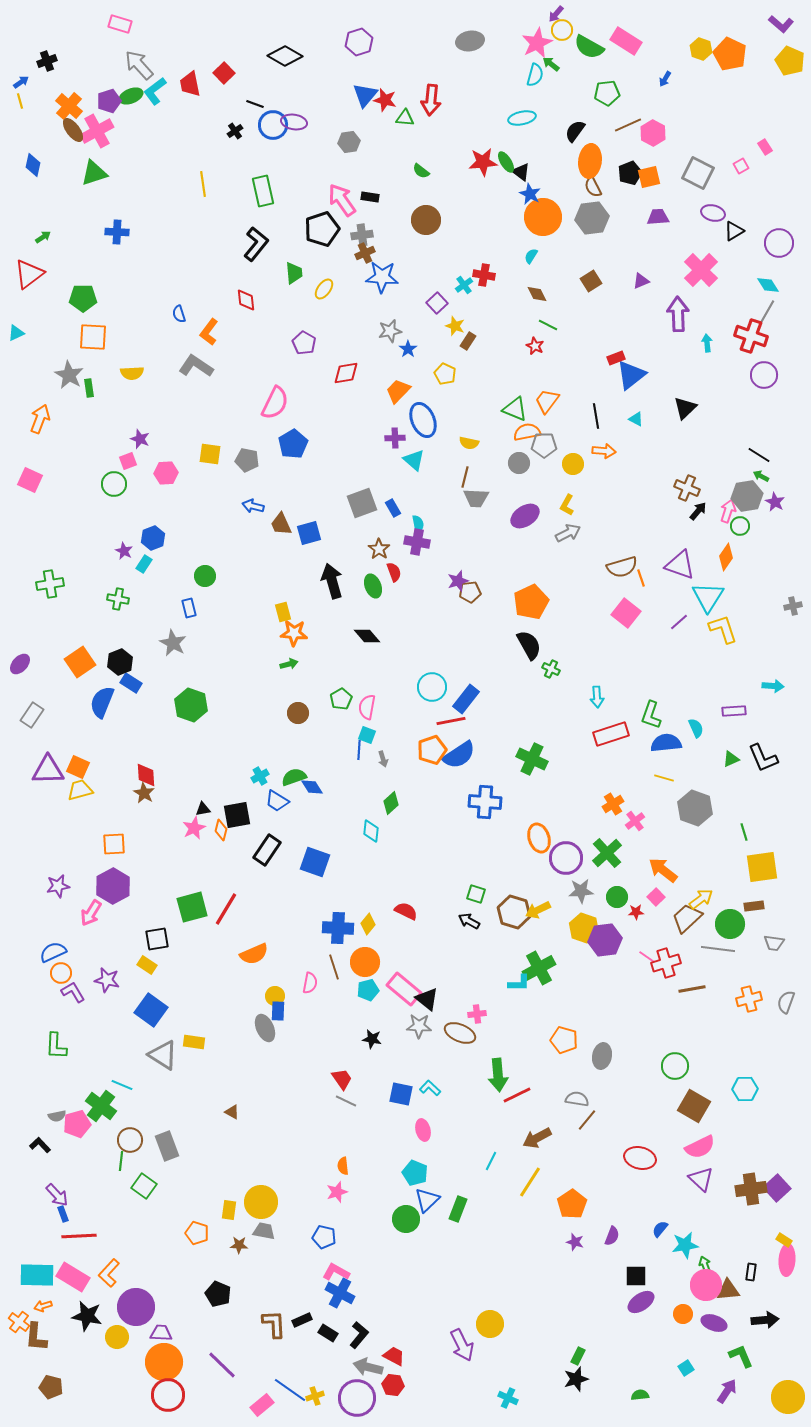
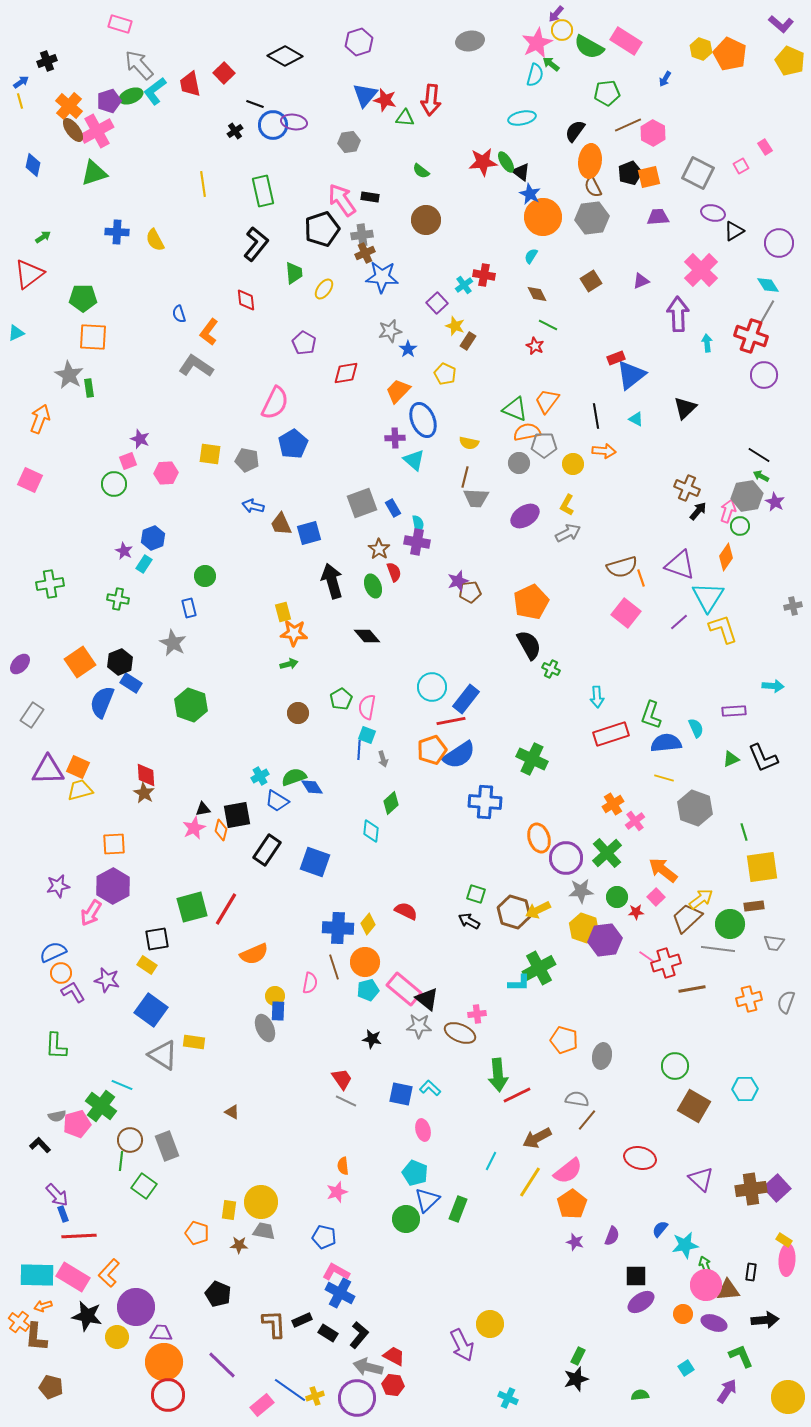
yellow semicircle at (132, 373): moved 23 px right, 133 px up; rotated 65 degrees clockwise
pink semicircle at (700, 1147): moved 132 px left, 24 px down; rotated 12 degrees counterclockwise
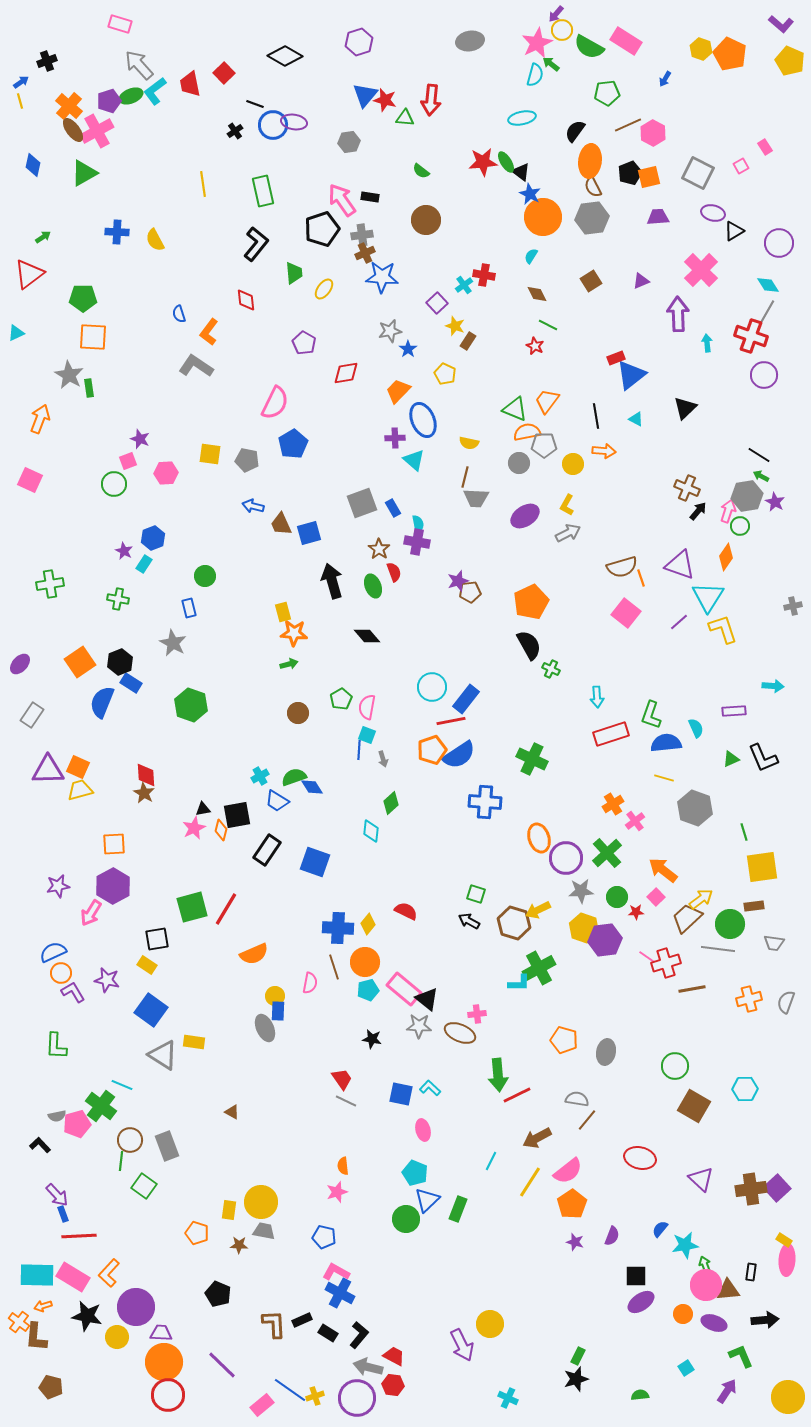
green triangle at (94, 173): moved 10 px left; rotated 12 degrees counterclockwise
brown hexagon at (514, 912): moved 11 px down
gray ellipse at (602, 1056): moved 4 px right, 4 px up
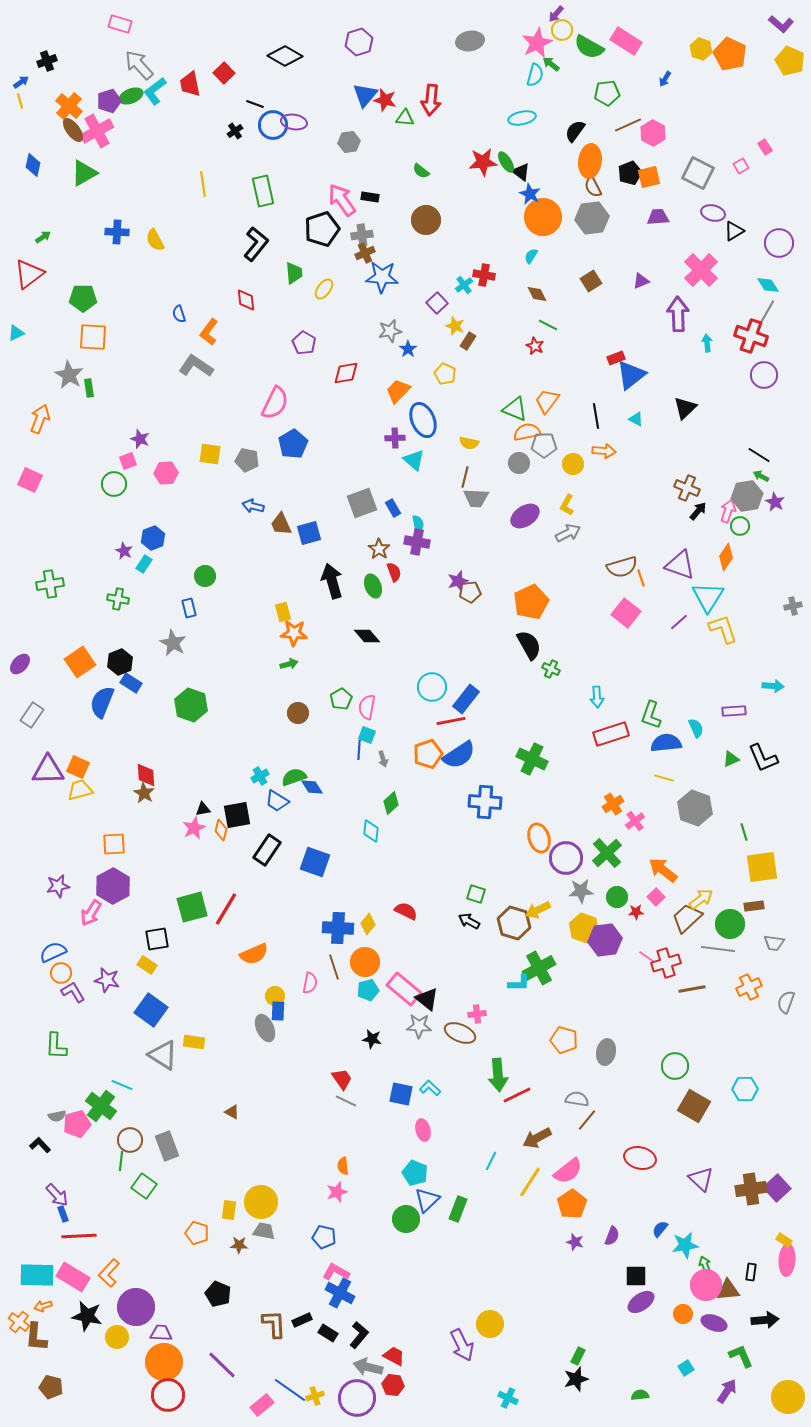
orange pentagon at (432, 750): moved 4 px left, 4 px down
orange cross at (749, 999): moved 12 px up; rotated 10 degrees counterclockwise
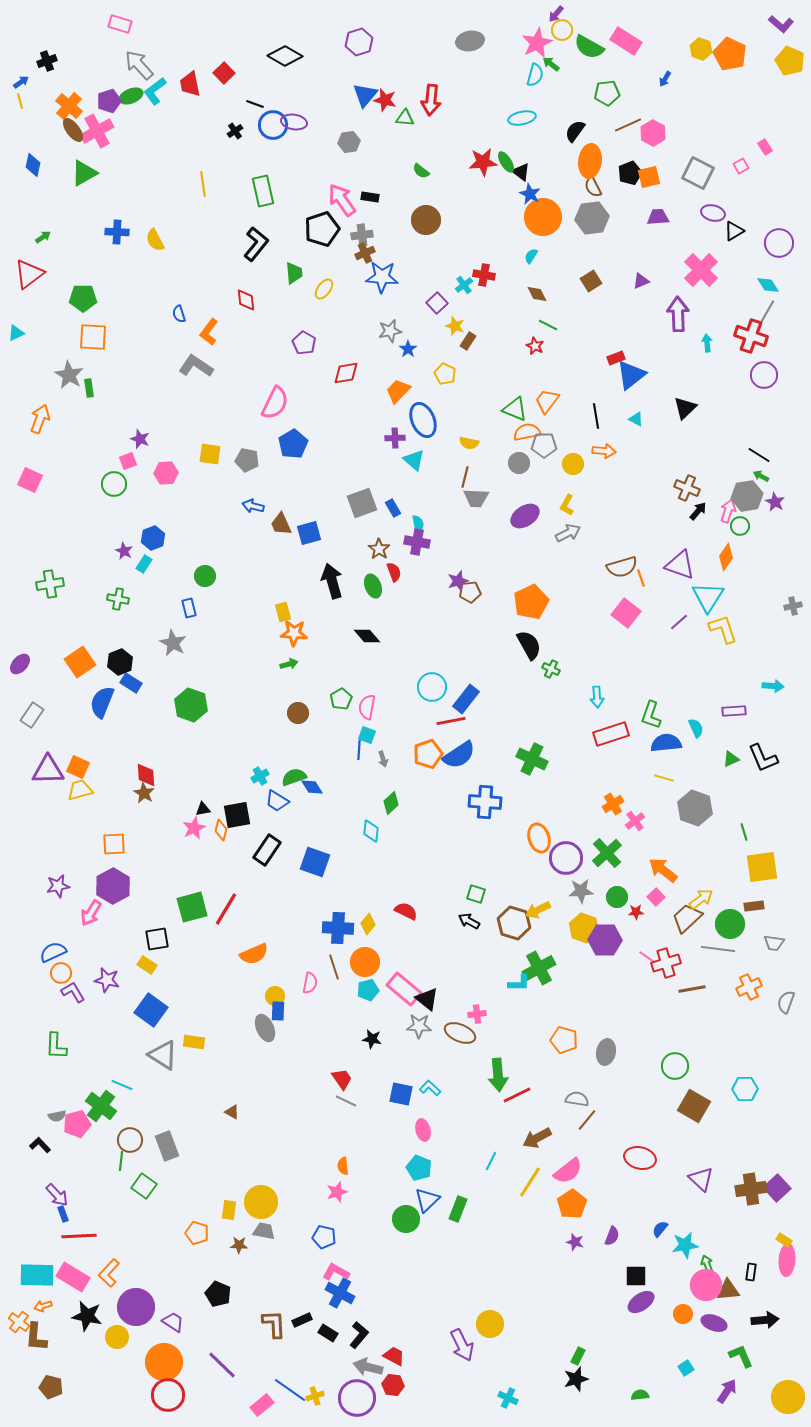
purple hexagon at (605, 940): rotated 8 degrees clockwise
cyan pentagon at (415, 1173): moved 4 px right, 5 px up
green arrow at (705, 1265): moved 2 px right, 1 px up
purple trapezoid at (161, 1333): moved 12 px right, 11 px up; rotated 30 degrees clockwise
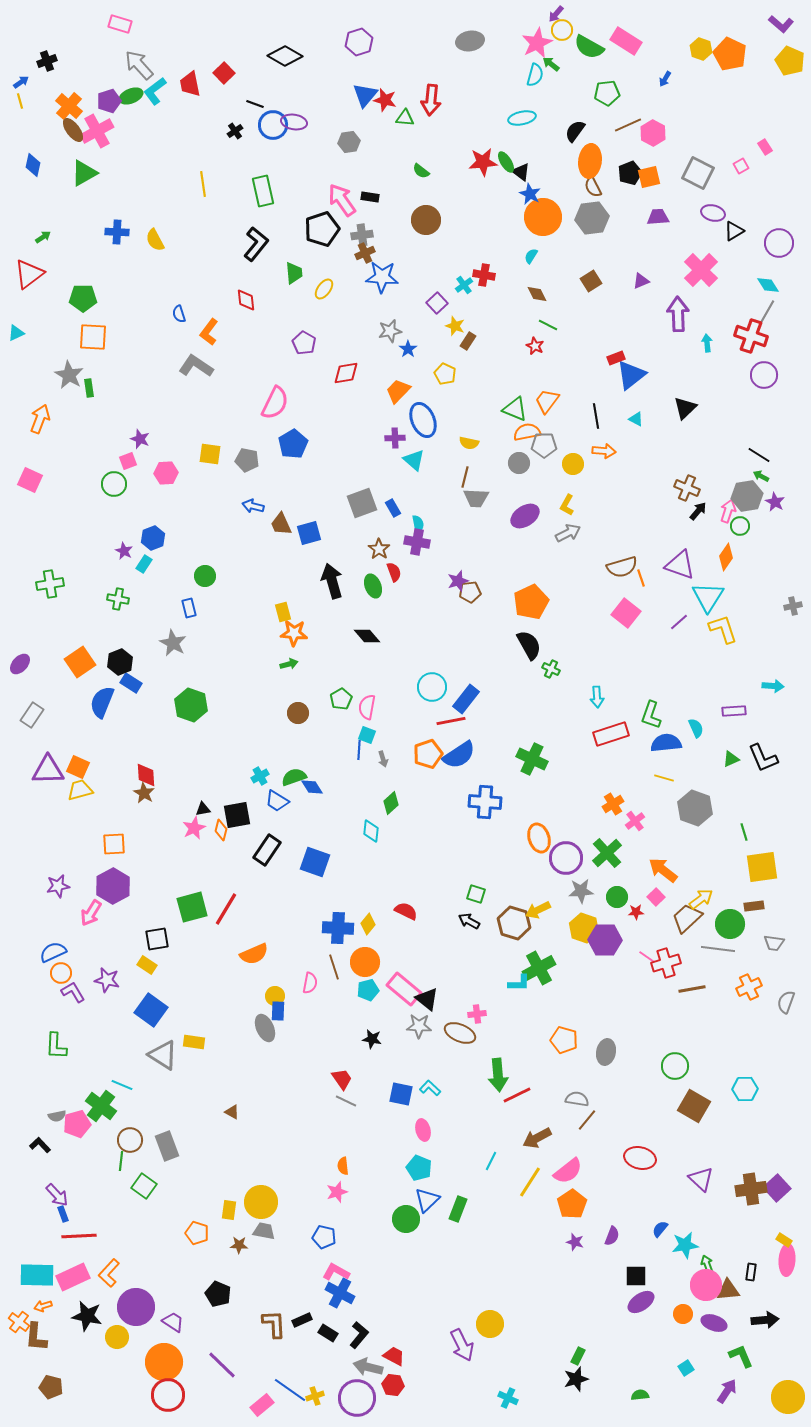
pink rectangle at (73, 1277): rotated 56 degrees counterclockwise
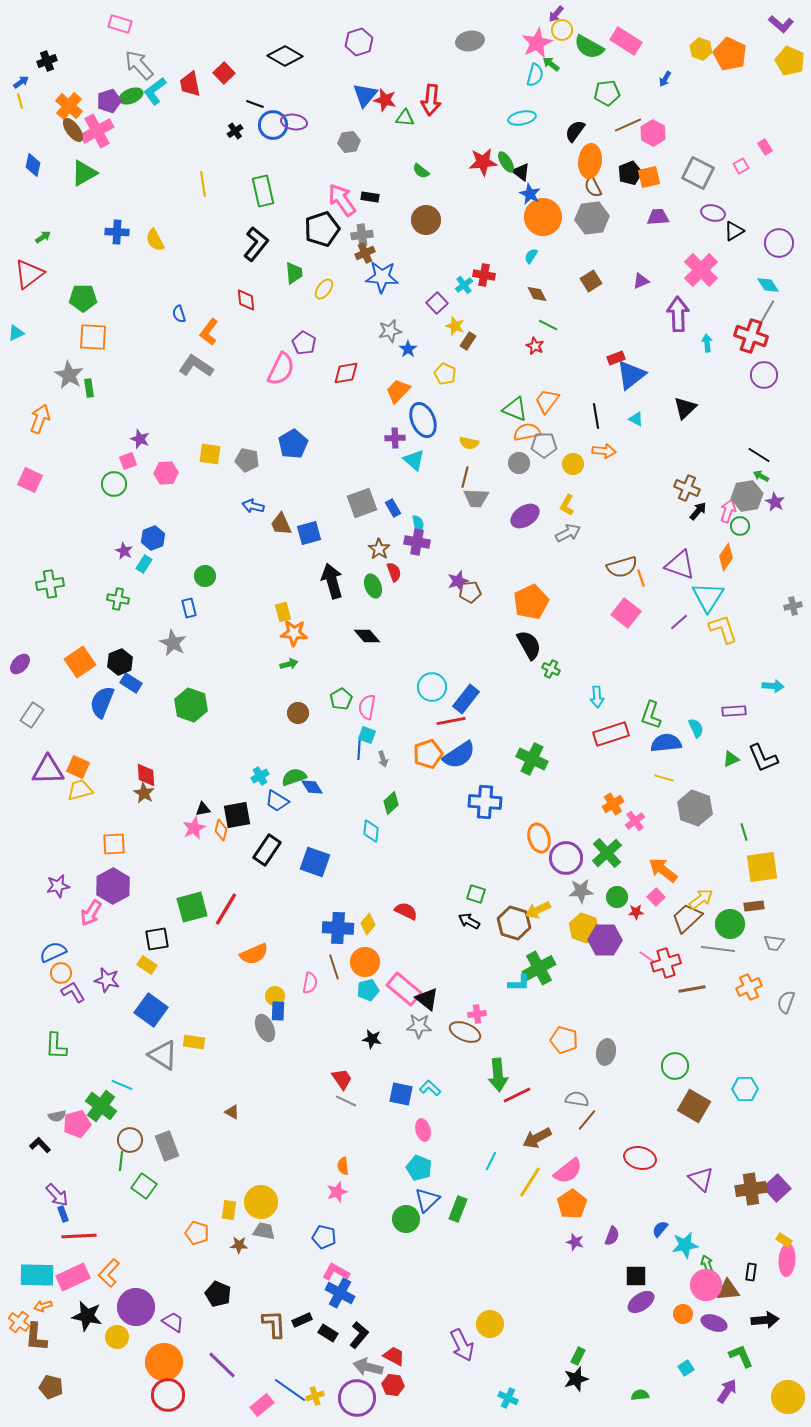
pink semicircle at (275, 403): moved 6 px right, 34 px up
brown ellipse at (460, 1033): moved 5 px right, 1 px up
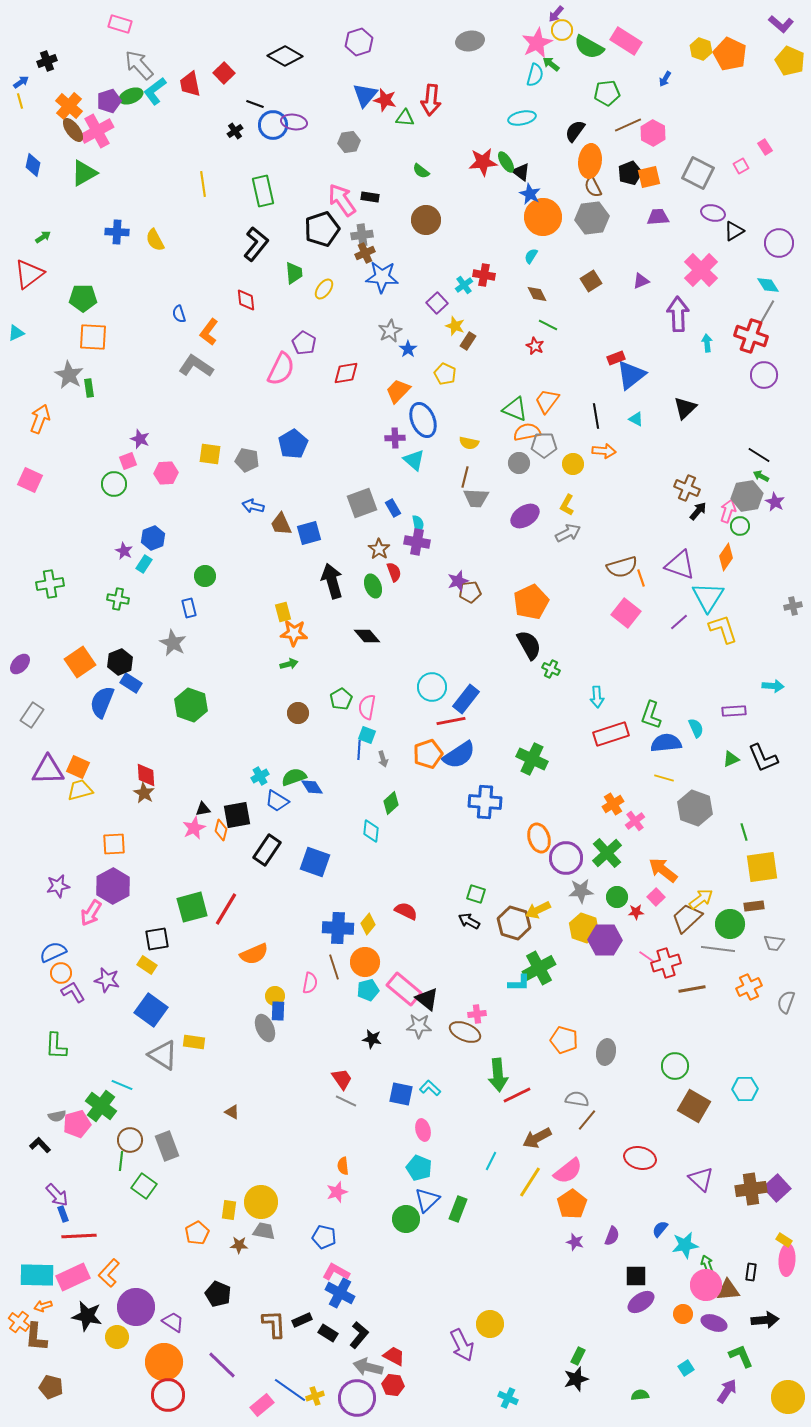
gray star at (390, 331): rotated 15 degrees counterclockwise
orange pentagon at (197, 1233): rotated 25 degrees clockwise
